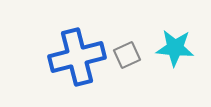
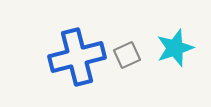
cyan star: rotated 24 degrees counterclockwise
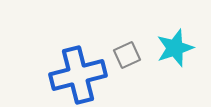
blue cross: moved 1 px right, 18 px down
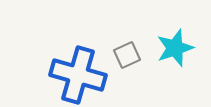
blue cross: rotated 30 degrees clockwise
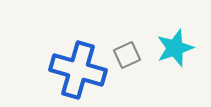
blue cross: moved 5 px up
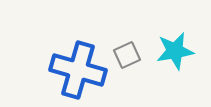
cyan star: moved 3 px down; rotated 9 degrees clockwise
